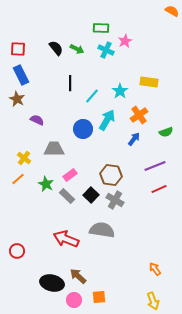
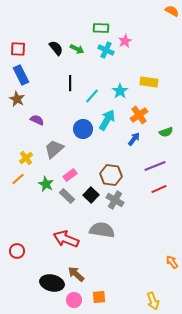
gray trapezoid: rotated 40 degrees counterclockwise
yellow cross: moved 2 px right; rotated 16 degrees clockwise
orange arrow: moved 17 px right, 7 px up
brown arrow: moved 2 px left, 2 px up
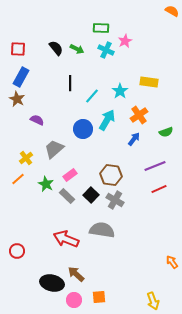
blue rectangle: moved 2 px down; rotated 54 degrees clockwise
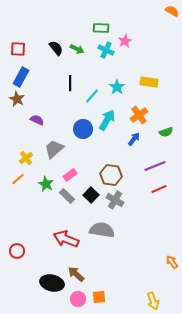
cyan star: moved 3 px left, 4 px up
pink circle: moved 4 px right, 1 px up
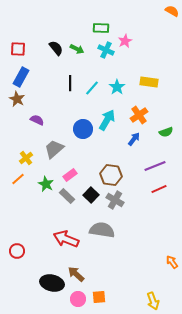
cyan line: moved 8 px up
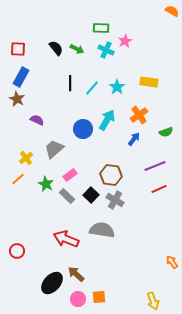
black ellipse: rotated 60 degrees counterclockwise
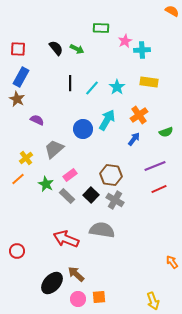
cyan cross: moved 36 px right; rotated 28 degrees counterclockwise
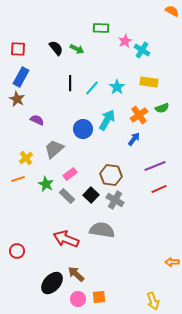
cyan cross: rotated 35 degrees clockwise
green semicircle: moved 4 px left, 24 px up
pink rectangle: moved 1 px up
orange line: rotated 24 degrees clockwise
orange arrow: rotated 56 degrees counterclockwise
